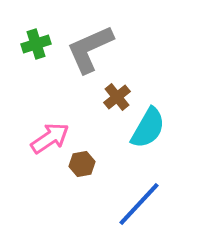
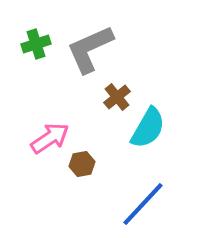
blue line: moved 4 px right
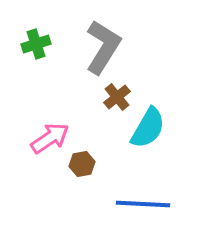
gray L-shape: moved 13 px right, 2 px up; rotated 146 degrees clockwise
blue line: rotated 50 degrees clockwise
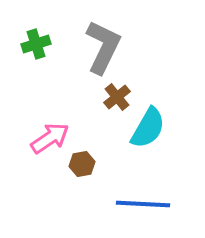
gray L-shape: rotated 6 degrees counterclockwise
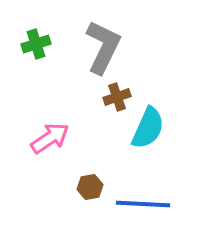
brown cross: rotated 20 degrees clockwise
cyan semicircle: rotated 6 degrees counterclockwise
brown hexagon: moved 8 px right, 23 px down
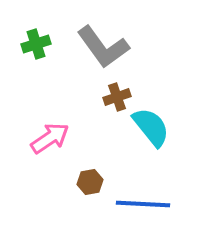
gray L-shape: rotated 118 degrees clockwise
cyan semicircle: moved 3 px right, 1 px up; rotated 63 degrees counterclockwise
brown hexagon: moved 5 px up
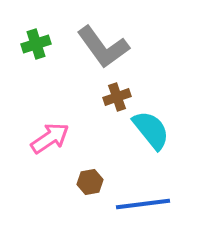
cyan semicircle: moved 3 px down
blue line: rotated 10 degrees counterclockwise
